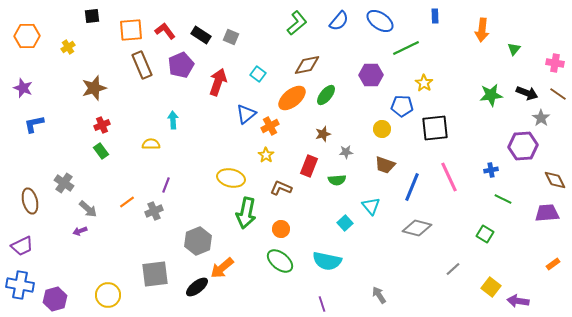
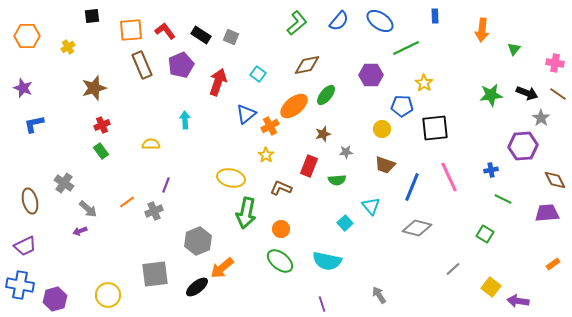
orange ellipse at (292, 98): moved 2 px right, 8 px down
cyan arrow at (173, 120): moved 12 px right
purple trapezoid at (22, 246): moved 3 px right
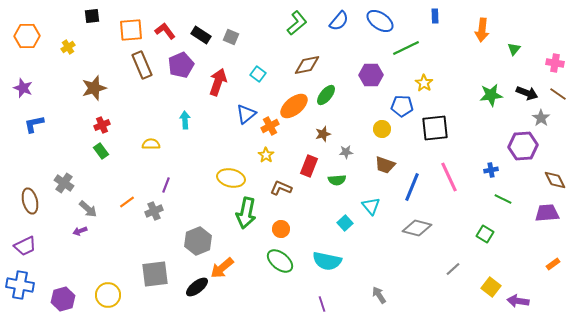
purple hexagon at (55, 299): moved 8 px right
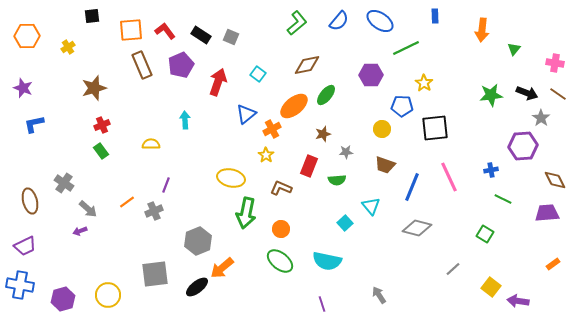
orange cross at (270, 126): moved 2 px right, 3 px down
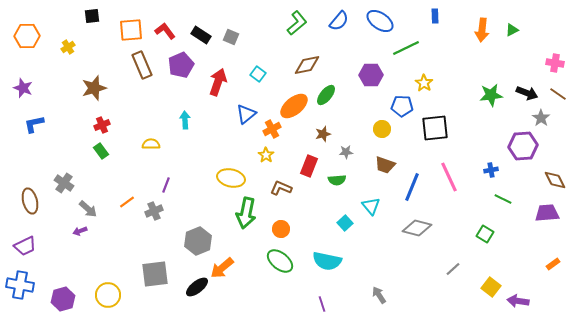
green triangle at (514, 49): moved 2 px left, 19 px up; rotated 24 degrees clockwise
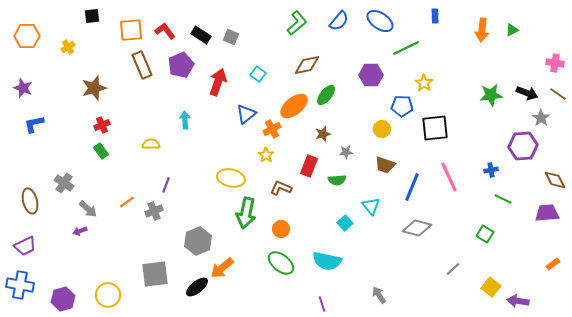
green ellipse at (280, 261): moved 1 px right, 2 px down
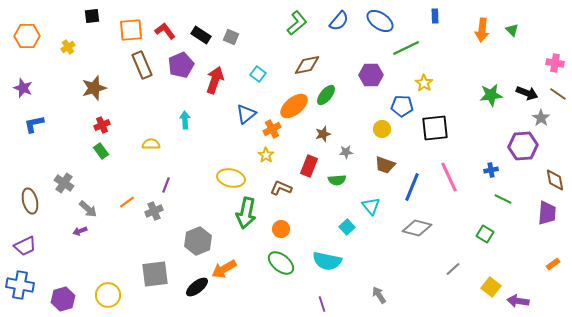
green triangle at (512, 30): rotated 48 degrees counterclockwise
red arrow at (218, 82): moved 3 px left, 2 px up
brown diamond at (555, 180): rotated 15 degrees clockwise
purple trapezoid at (547, 213): rotated 100 degrees clockwise
cyan square at (345, 223): moved 2 px right, 4 px down
orange arrow at (222, 268): moved 2 px right, 1 px down; rotated 10 degrees clockwise
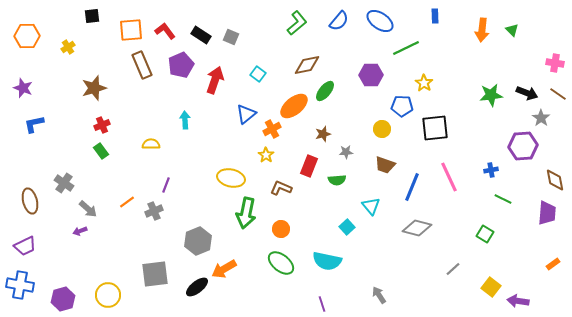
green ellipse at (326, 95): moved 1 px left, 4 px up
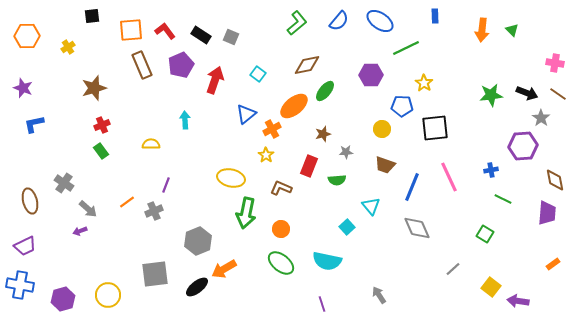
gray diamond at (417, 228): rotated 52 degrees clockwise
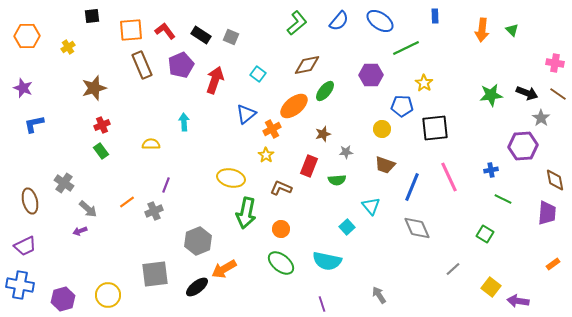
cyan arrow at (185, 120): moved 1 px left, 2 px down
